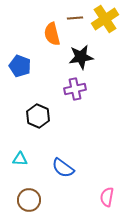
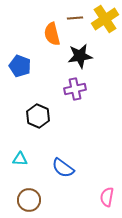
black star: moved 1 px left, 1 px up
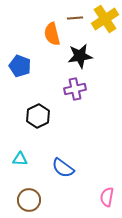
black hexagon: rotated 10 degrees clockwise
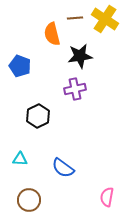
yellow cross: rotated 24 degrees counterclockwise
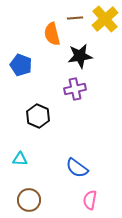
yellow cross: rotated 16 degrees clockwise
blue pentagon: moved 1 px right, 1 px up
black hexagon: rotated 10 degrees counterclockwise
blue semicircle: moved 14 px right
pink semicircle: moved 17 px left, 3 px down
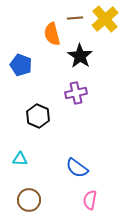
black star: rotated 30 degrees counterclockwise
purple cross: moved 1 px right, 4 px down
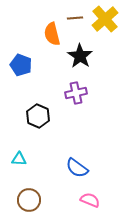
cyan triangle: moved 1 px left
pink semicircle: rotated 102 degrees clockwise
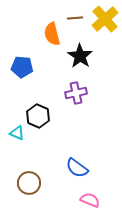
blue pentagon: moved 1 px right, 2 px down; rotated 15 degrees counterclockwise
cyan triangle: moved 2 px left, 26 px up; rotated 21 degrees clockwise
brown circle: moved 17 px up
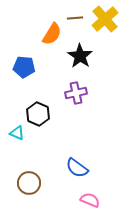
orange semicircle: rotated 135 degrees counterclockwise
blue pentagon: moved 2 px right
black hexagon: moved 2 px up
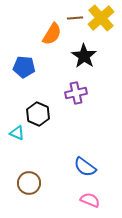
yellow cross: moved 4 px left, 1 px up
black star: moved 4 px right
blue semicircle: moved 8 px right, 1 px up
